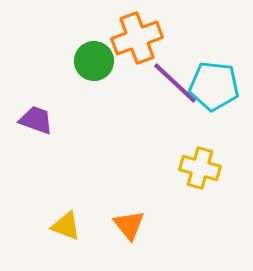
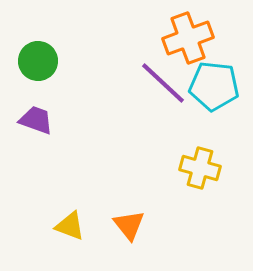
orange cross: moved 51 px right
green circle: moved 56 px left
purple line: moved 12 px left
yellow triangle: moved 4 px right
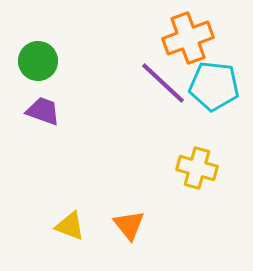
purple trapezoid: moved 7 px right, 9 px up
yellow cross: moved 3 px left
